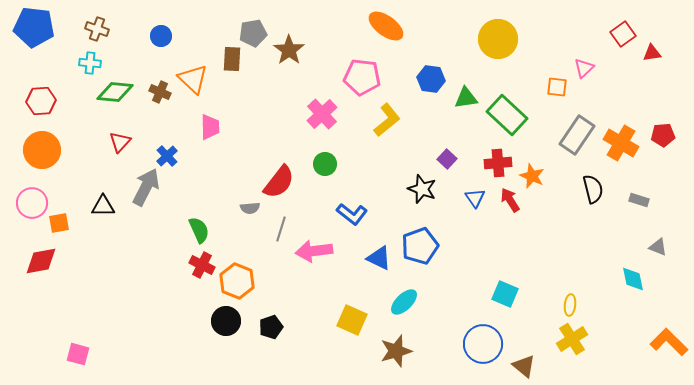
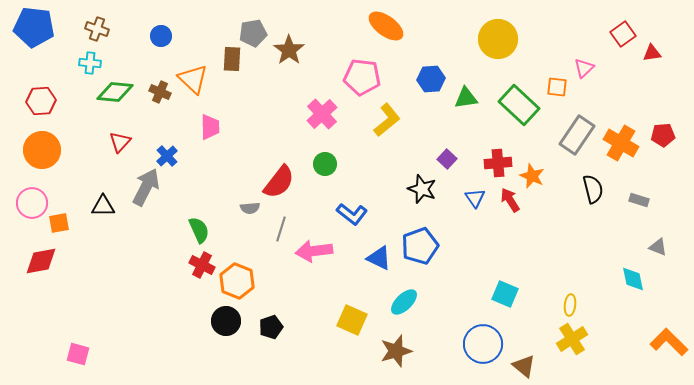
blue hexagon at (431, 79): rotated 12 degrees counterclockwise
green rectangle at (507, 115): moved 12 px right, 10 px up
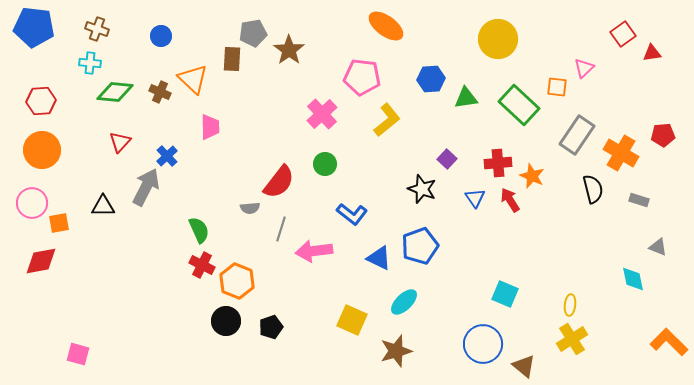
orange cross at (621, 143): moved 10 px down
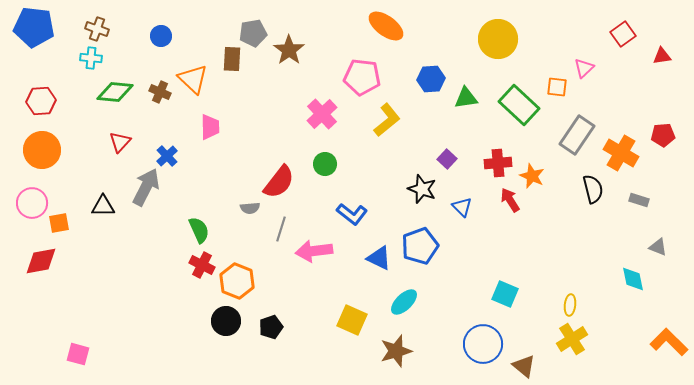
red triangle at (652, 53): moved 10 px right, 3 px down
cyan cross at (90, 63): moved 1 px right, 5 px up
blue triangle at (475, 198): moved 13 px left, 9 px down; rotated 10 degrees counterclockwise
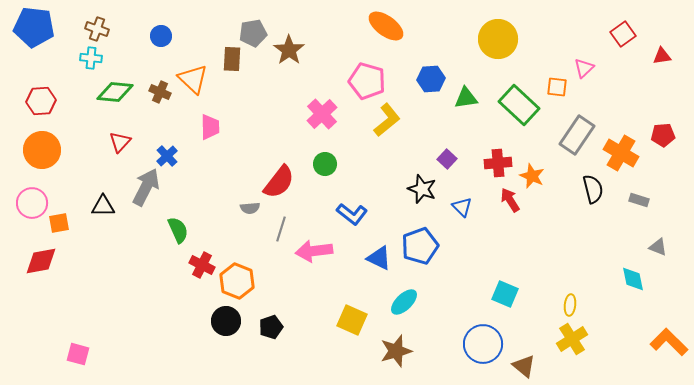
pink pentagon at (362, 77): moved 5 px right, 4 px down; rotated 9 degrees clockwise
green semicircle at (199, 230): moved 21 px left
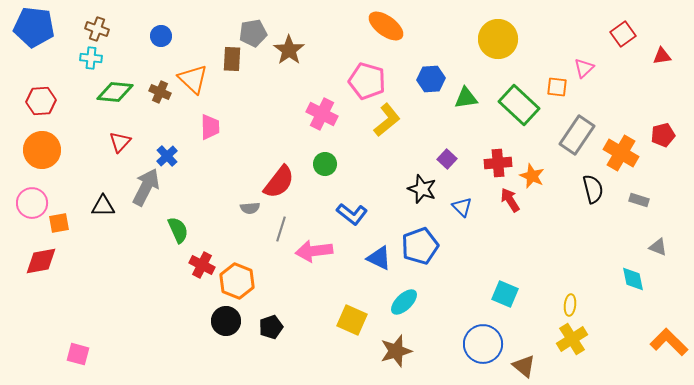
pink cross at (322, 114): rotated 20 degrees counterclockwise
red pentagon at (663, 135): rotated 10 degrees counterclockwise
